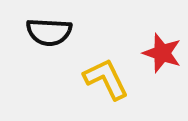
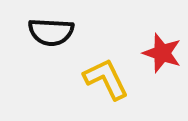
black semicircle: moved 2 px right
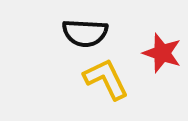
black semicircle: moved 34 px right, 1 px down
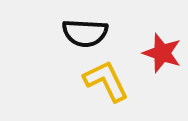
yellow L-shape: moved 2 px down
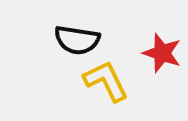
black semicircle: moved 8 px left, 7 px down; rotated 6 degrees clockwise
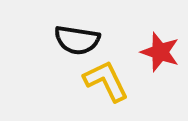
red star: moved 2 px left, 1 px up
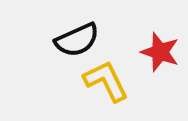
black semicircle: rotated 33 degrees counterclockwise
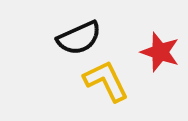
black semicircle: moved 2 px right, 2 px up
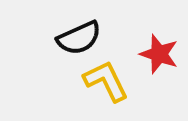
red star: moved 1 px left, 2 px down
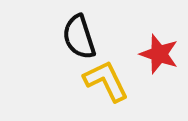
black semicircle: moved 1 px up; rotated 96 degrees clockwise
